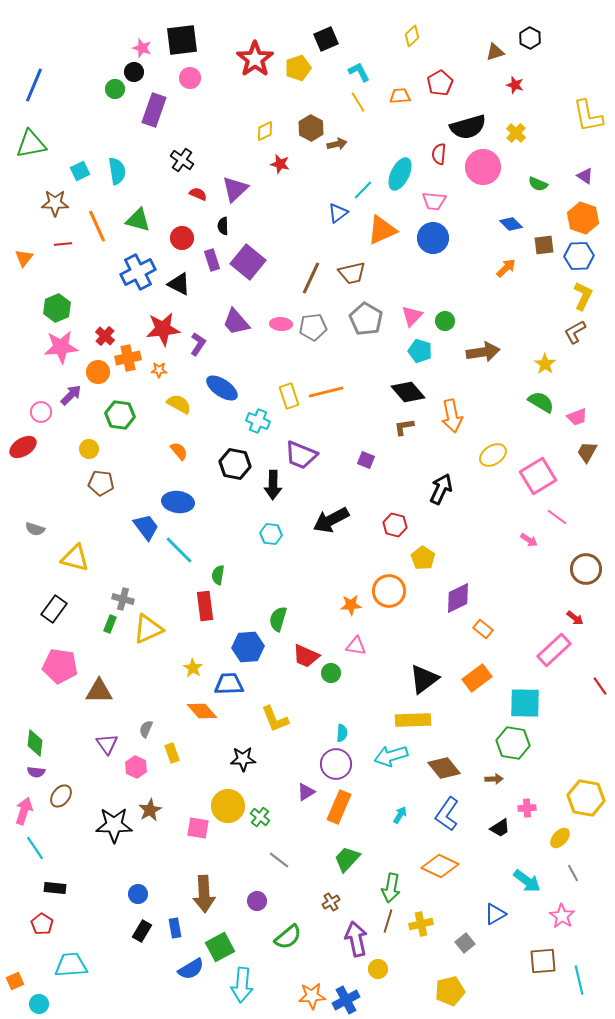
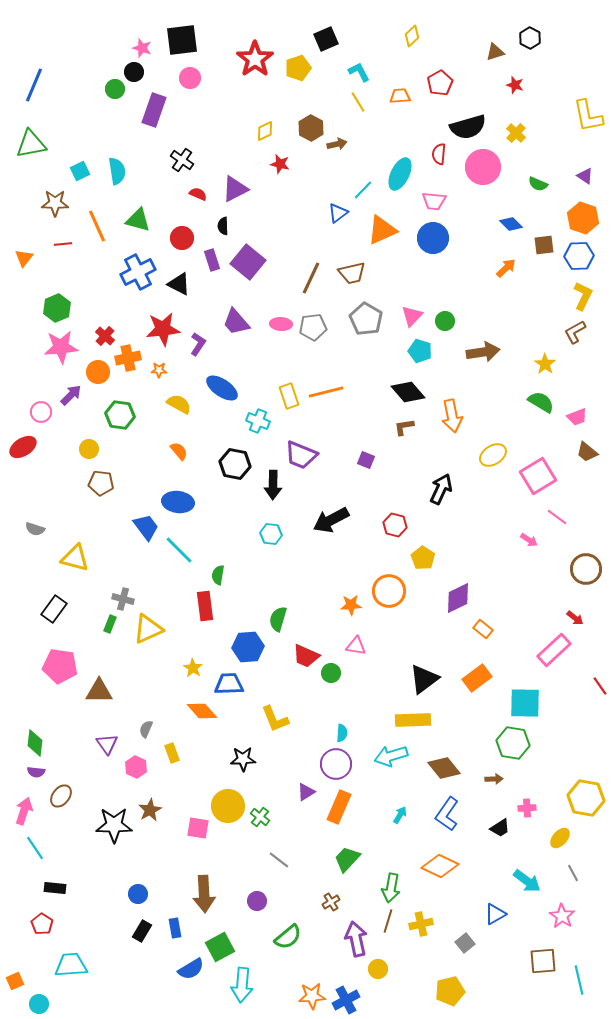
purple triangle at (235, 189): rotated 16 degrees clockwise
brown trapezoid at (587, 452): rotated 80 degrees counterclockwise
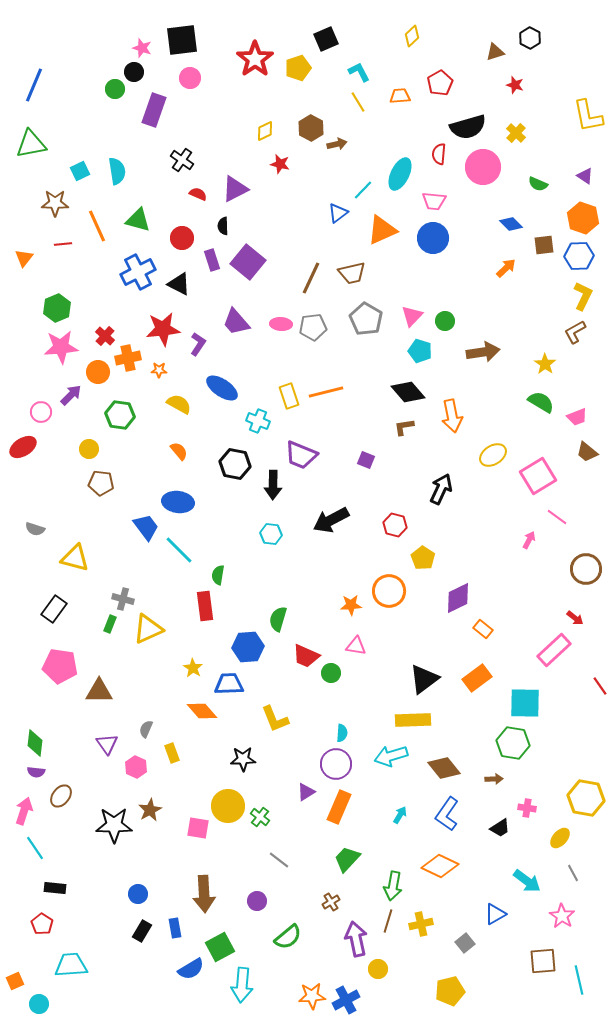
pink arrow at (529, 540): rotated 96 degrees counterclockwise
pink cross at (527, 808): rotated 12 degrees clockwise
green arrow at (391, 888): moved 2 px right, 2 px up
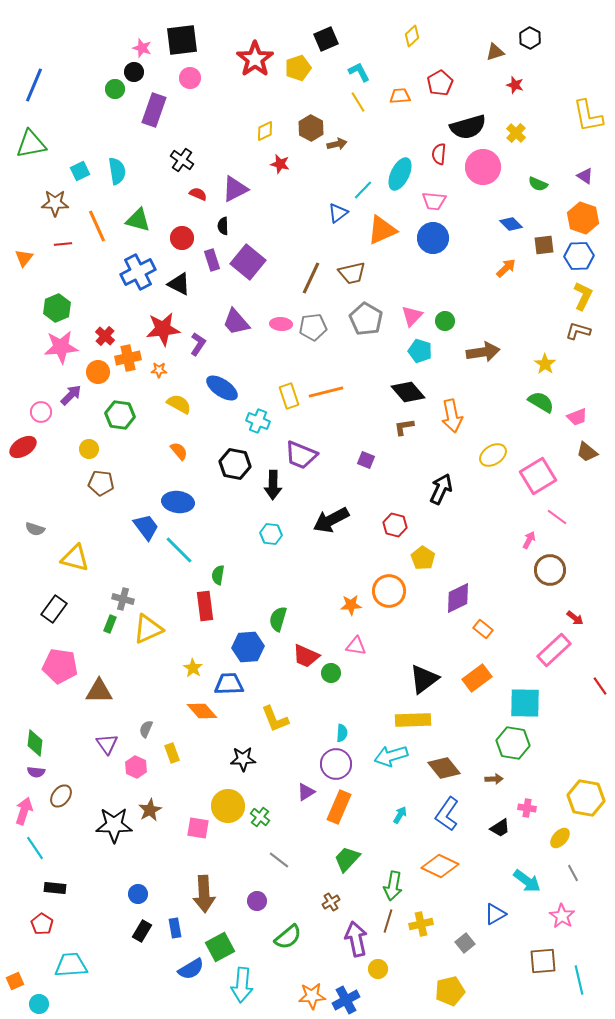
brown L-shape at (575, 332): moved 3 px right, 1 px up; rotated 45 degrees clockwise
brown circle at (586, 569): moved 36 px left, 1 px down
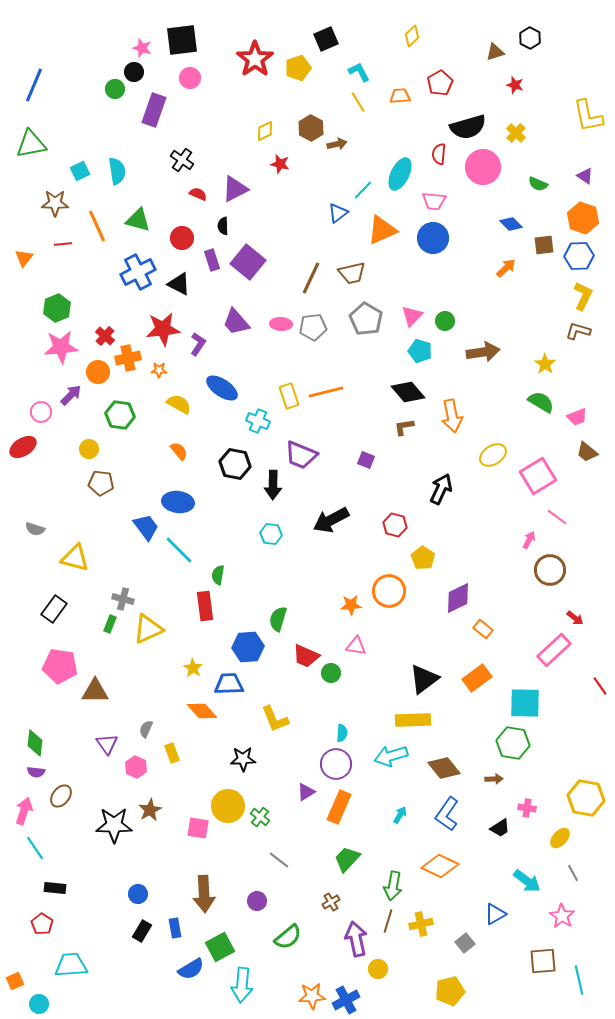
brown triangle at (99, 691): moved 4 px left
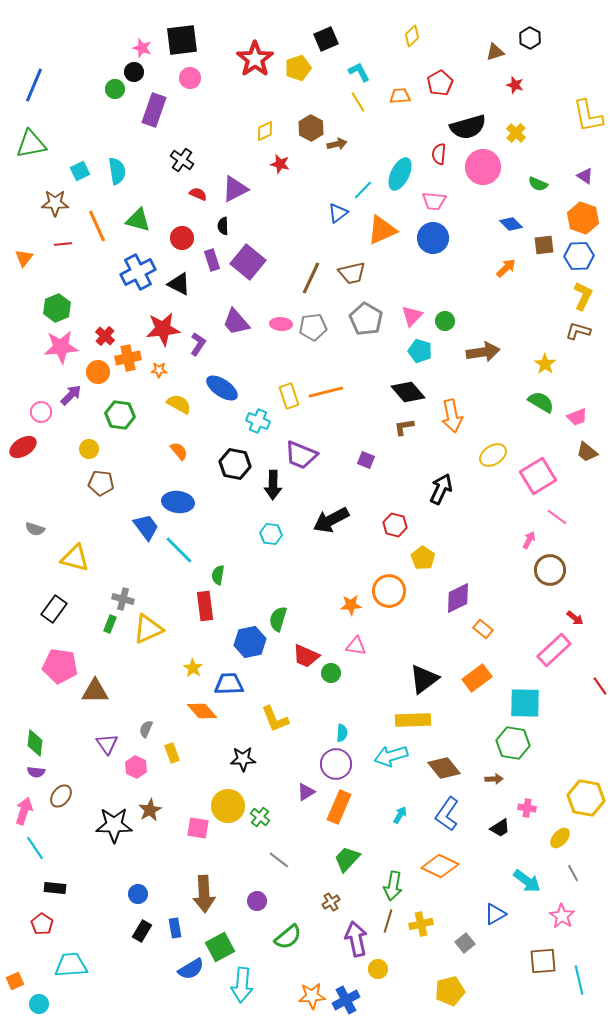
blue hexagon at (248, 647): moved 2 px right, 5 px up; rotated 8 degrees counterclockwise
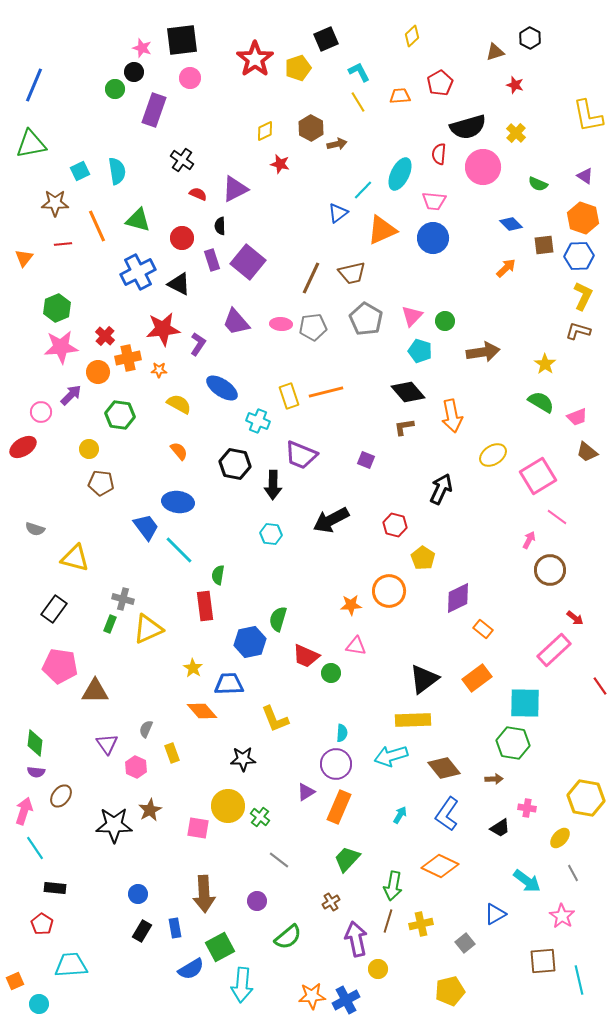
black semicircle at (223, 226): moved 3 px left
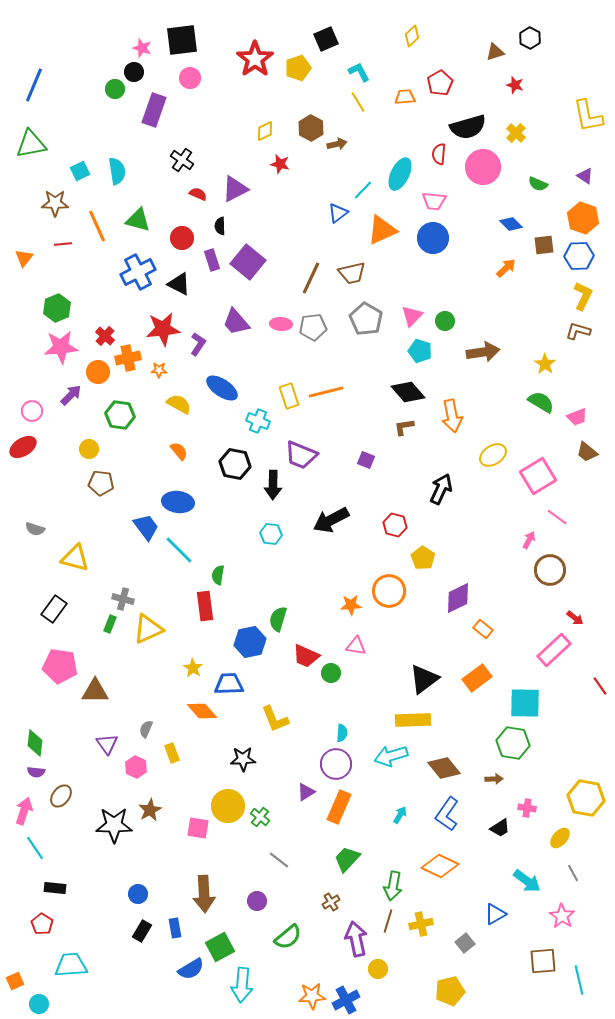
orange trapezoid at (400, 96): moved 5 px right, 1 px down
pink circle at (41, 412): moved 9 px left, 1 px up
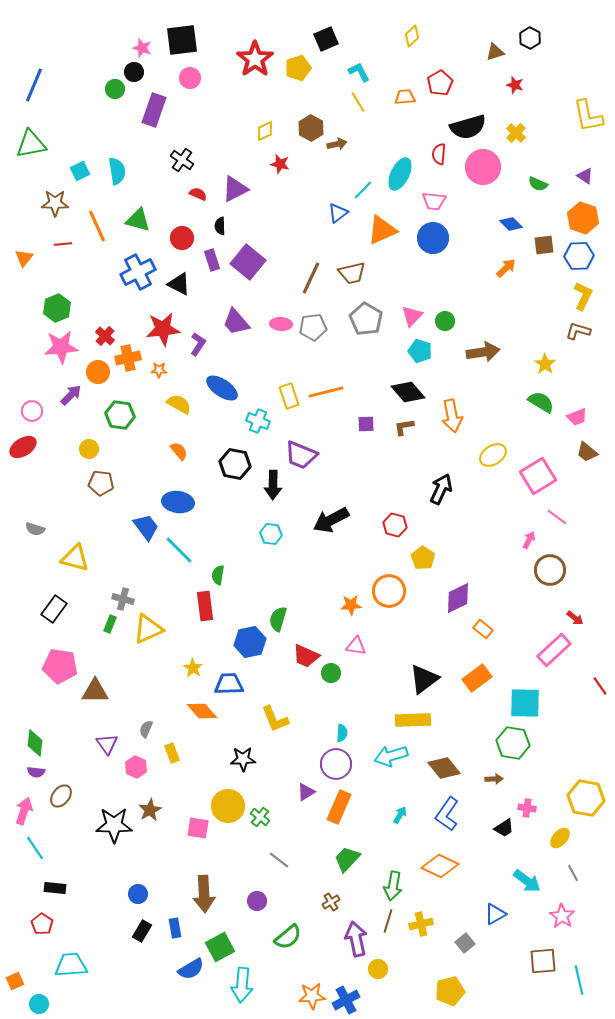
purple square at (366, 460): moved 36 px up; rotated 24 degrees counterclockwise
black trapezoid at (500, 828): moved 4 px right
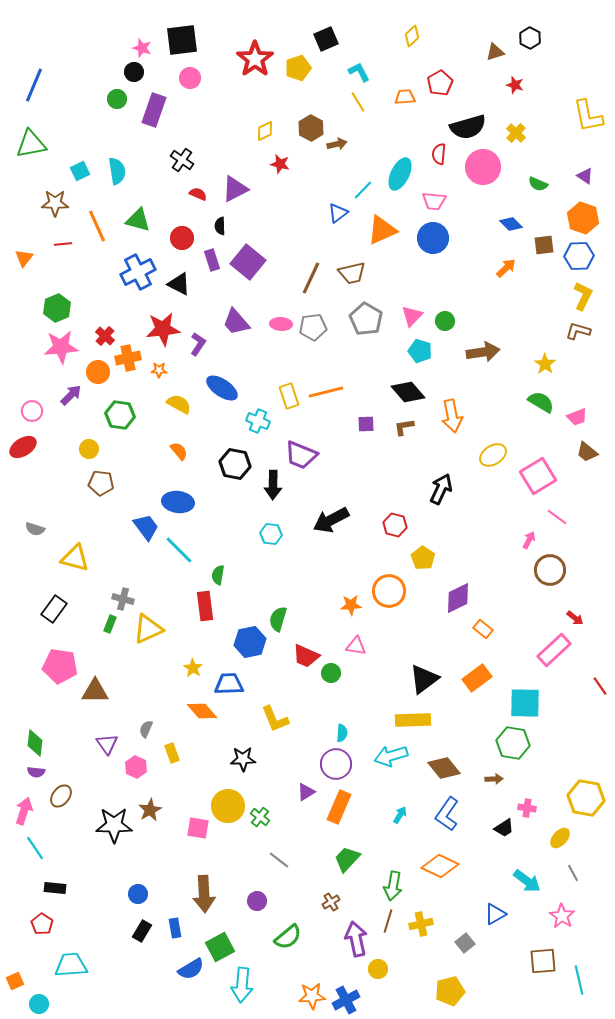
green circle at (115, 89): moved 2 px right, 10 px down
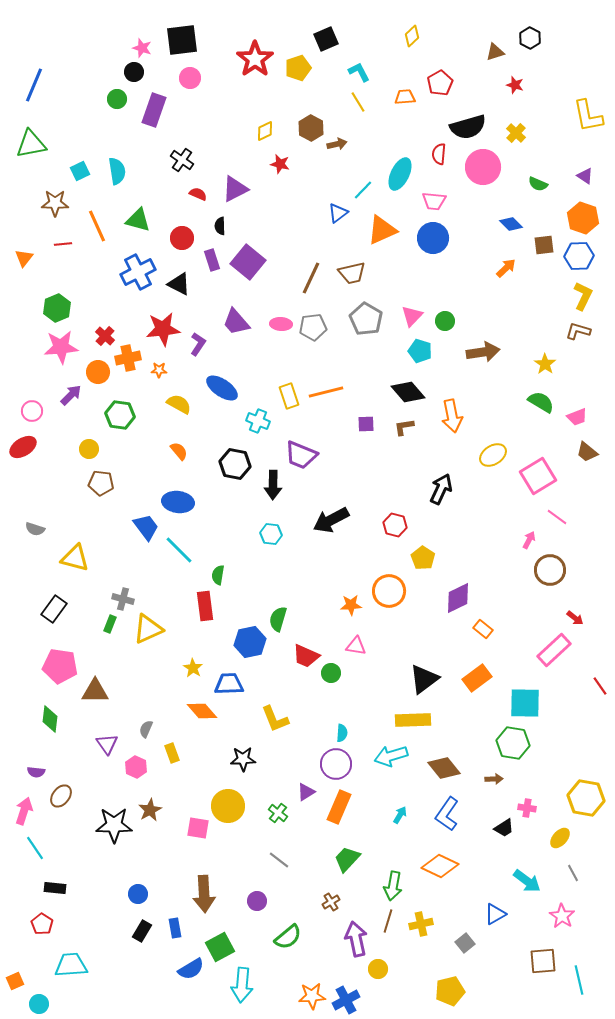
green diamond at (35, 743): moved 15 px right, 24 px up
green cross at (260, 817): moved 18 px right, 4 px up
